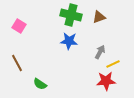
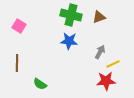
brown line: rotated 30 degrees clockwise
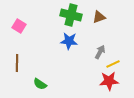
red star: moved 3 px right
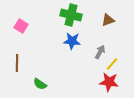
brown triangle: moved 9 px right, 3 px down
pink square: moved 2 px right
blue star: moved 3 px right
yellow line: moved 1 px left; rotated 24 degrees counterclockwise
red star: moved 1 px down; rotated 12 degrees clockwise
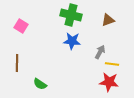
yellow line: rotated 56 degrees clockwise
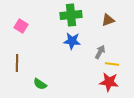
green cross: rotated 20 degrees counterclockwise
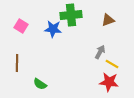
blue star: moved 19 px left, 12 px up
yellow line: rotated 24 degrees clockwise
